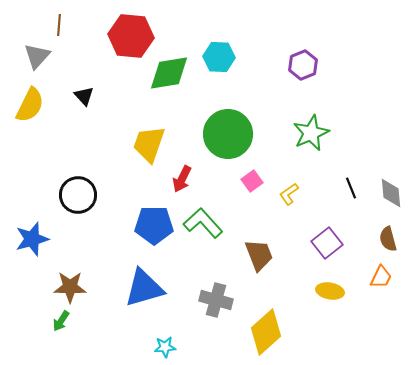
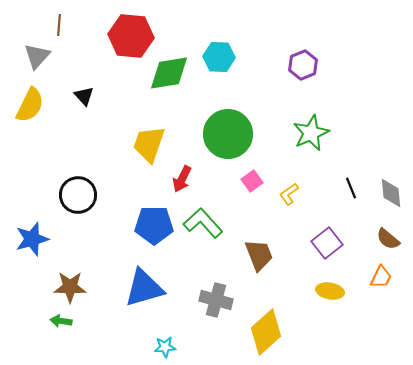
brown semicircle: rotated 35 degrees counterclockwise
green arrow: rotated 65 degrees clockwise
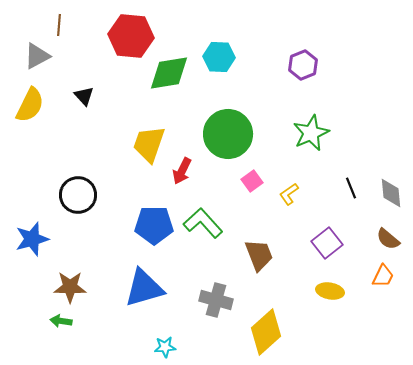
gray triangle: rotated 20 degrees clockwise
red arrow: moved 8 px up
orange trapezoid: moved 2 px right, 1 px up
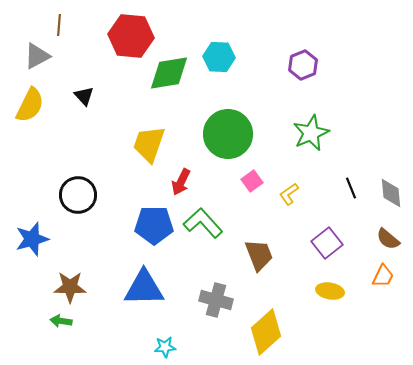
red arrow: moved 1 px left, 11 px down
blue triangle: rotated 15 degrees clockwise
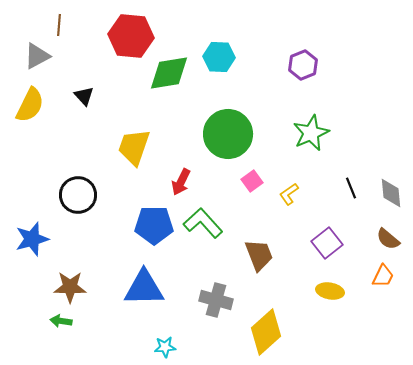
yellow trapezoid: moved 15 px left, 3 px down
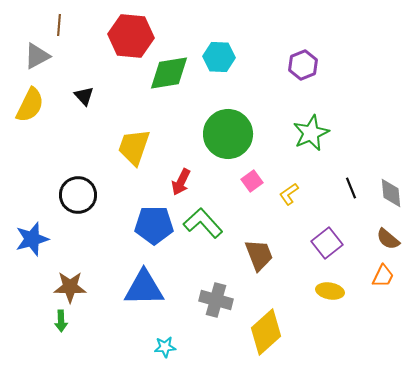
green arrow: rotated 100 degrees counterclockwise
